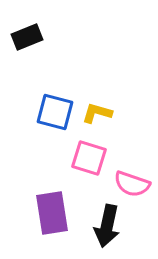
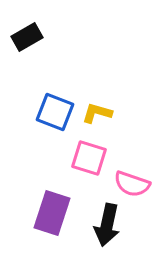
black rectangle: rotated 8 degrees counterclockwise
blue square: rotated 6 degrees clockwise
purple rectangle: rotated 27 degrees clockwise
black arrow: moved 1 px up
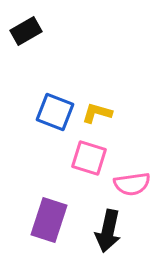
black rectangle: moved 1 px left, 6 px up
pink semicircle: rotated 27 degrees counterclockwise
purple rectangle: moved 3 px left, 7 px down
black arrow: moved 1 px right, 6 px down
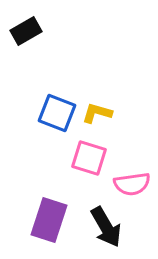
blue square: moved 2 px right, 1 px down
black arrow: moved 2 px left, 4 px up; rotated 42 degrees counterclockwise
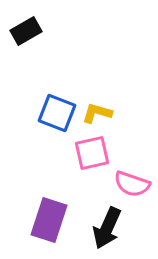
pink square: moved 3 px right, 5 px up; rotated 30 degrees counterclockwise
pink semicircle: rotated 27 degrees clockwise
black arrow: moved 1 px right, 1 px down; rotated 54 degrees clockwise
